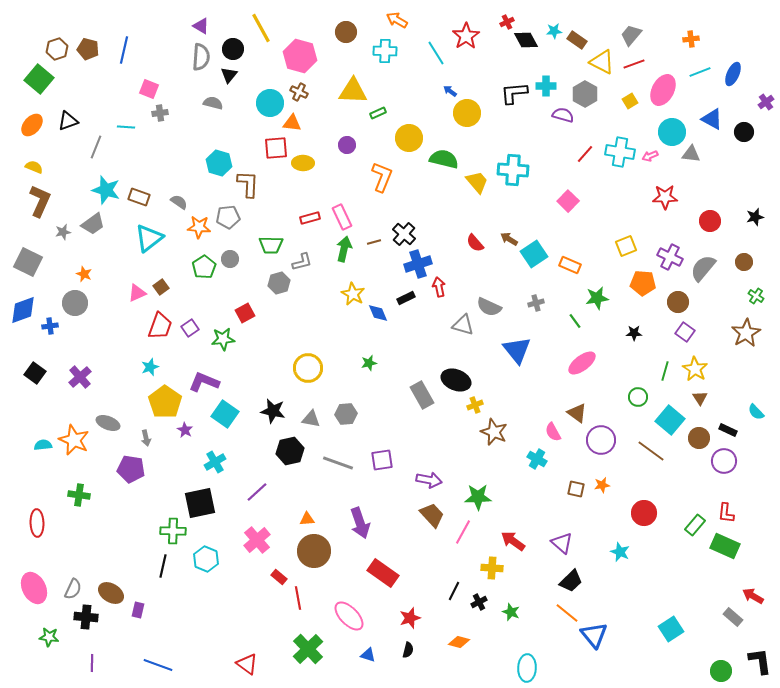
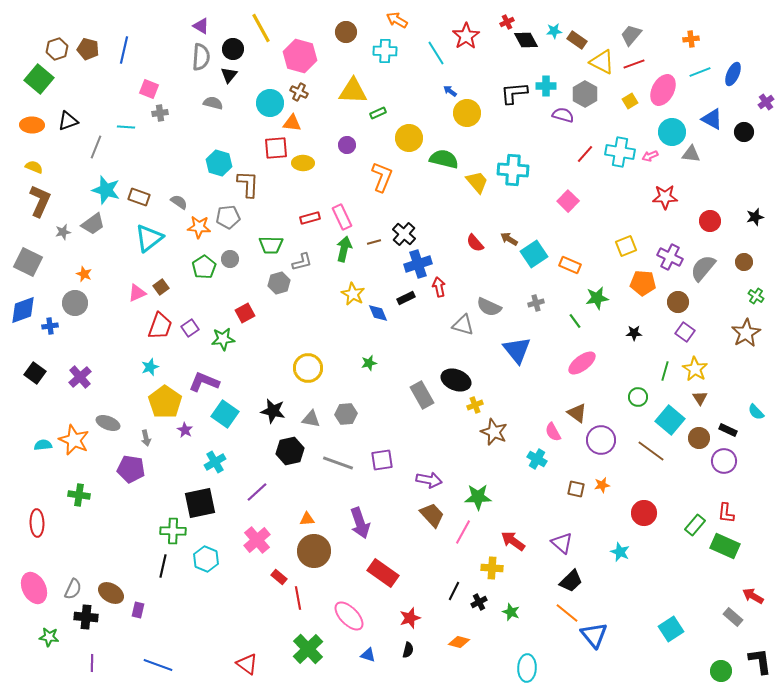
orange ellipse at (32, 125): rotated 50 degrees clockwise
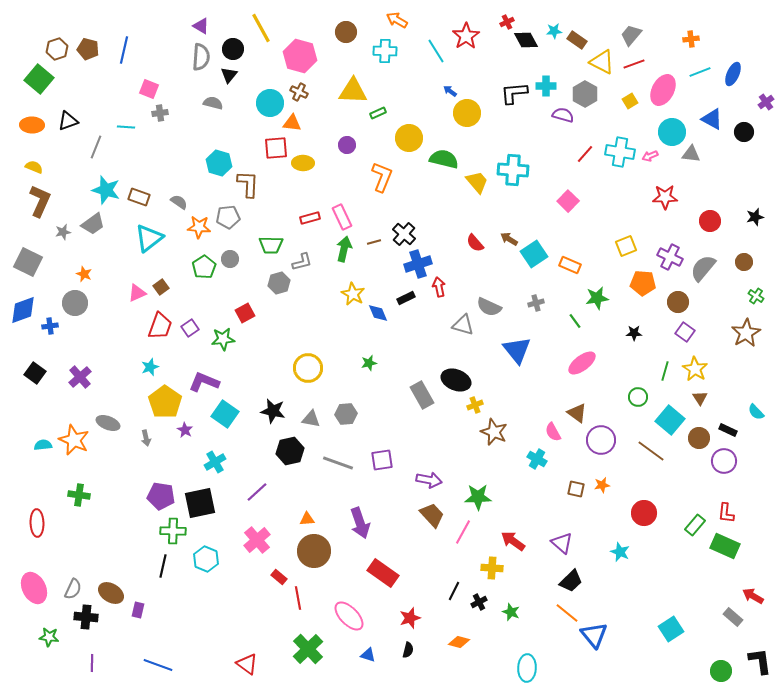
cyan line at (436, 53): moved 2 px up
purple pentagon at (131, 469): moved 30 px right, 27 px down
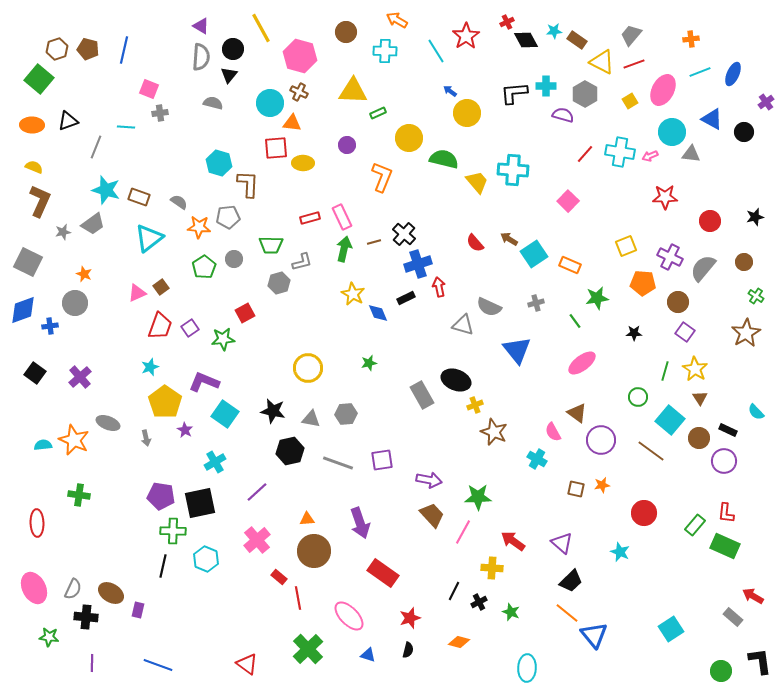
gray circle at (230, 259): moved 4 px right
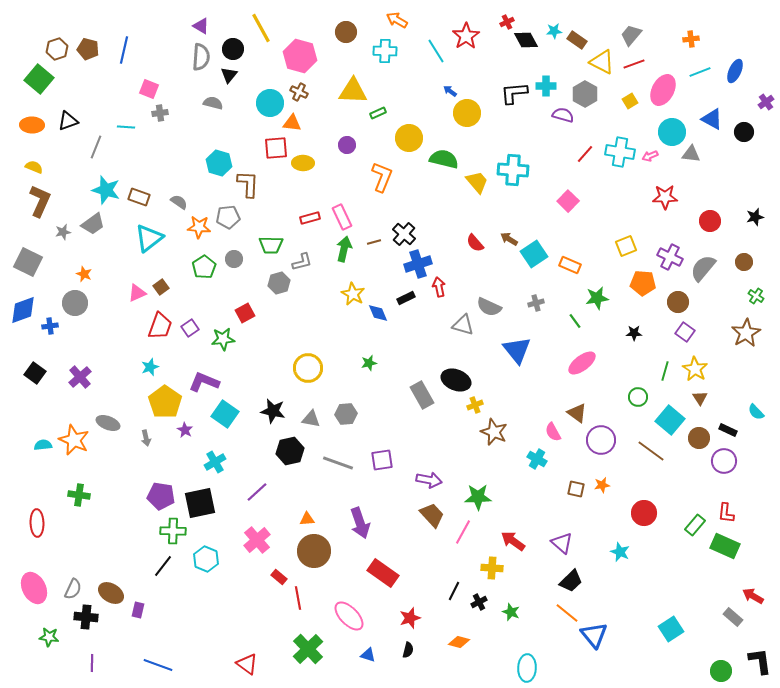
blue ellipse at (733, 74): moved 2 px right, 3 px up
black line at (163, 566): rotated 25 degrees clockwise
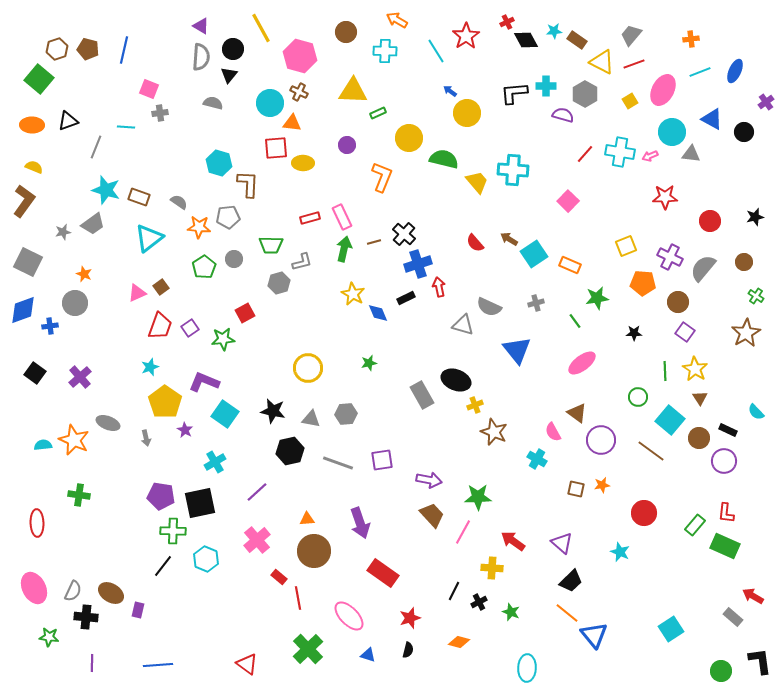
brown L-shape at (40, 201): moved 16 px left; rotated 12 degrees clockwise
green line at (665, 371): rotated 18 degrees counterclockwise
gray semicircle at (73, 589): moved 2 px down
blue line at (158, 665): rotated 24 degrees counterclockwise
